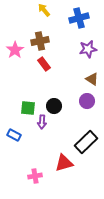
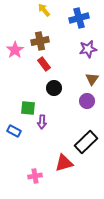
brown triangle: rotated 32 degrees clockwise
black circle: moved 18 px up
blue rectangle: moved 4 px up
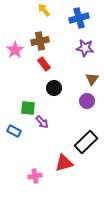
purple star: moved 3 px left, 1 px up; rotated 18 degrees clockwise
purple arrow: rotated 48 degrees counterclockwise
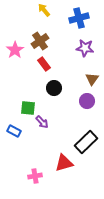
brown cross: rotated 24 degrees counterclockwise
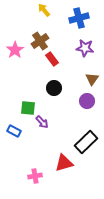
red rectangle: moved 8 px right, 5 px up
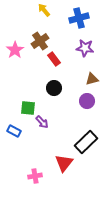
red rectangle: moved 2 px right
brown triangle: rotated 40 degrees clockwise
red triangle: rotated 36 degrees counterclockwise
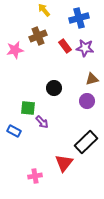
brown cross: moved 2 px left, 5 px up; rotated 12 degrees clockwise
pink star: rotated 24 degrees clockwise
red rectangle: moved 11 px right, 13 px up
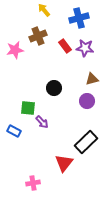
pink cross: moved 2 px left, 7 px down
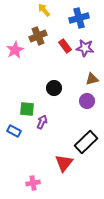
pink star: rotated 18 degrees counterclockwise
green square: moved 1 px left, 1 px down
purple arrow: rotated 112 degrees counterclockwise
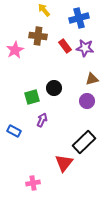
brown cross: rotated 30 degrees clockwise
green square: moved 5 px right, 12 px up; rotated 21 degrees counterclockwise
purple arrow: moved 2 px up
black rectangle: moved 2 px left
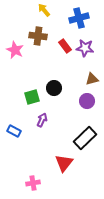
pink star: rotated 18 degrees counterclockwise
black rectangle: moved 1 px right, 4 px up
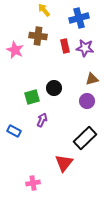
red rectangle: rotated 24 degrees clockwise
